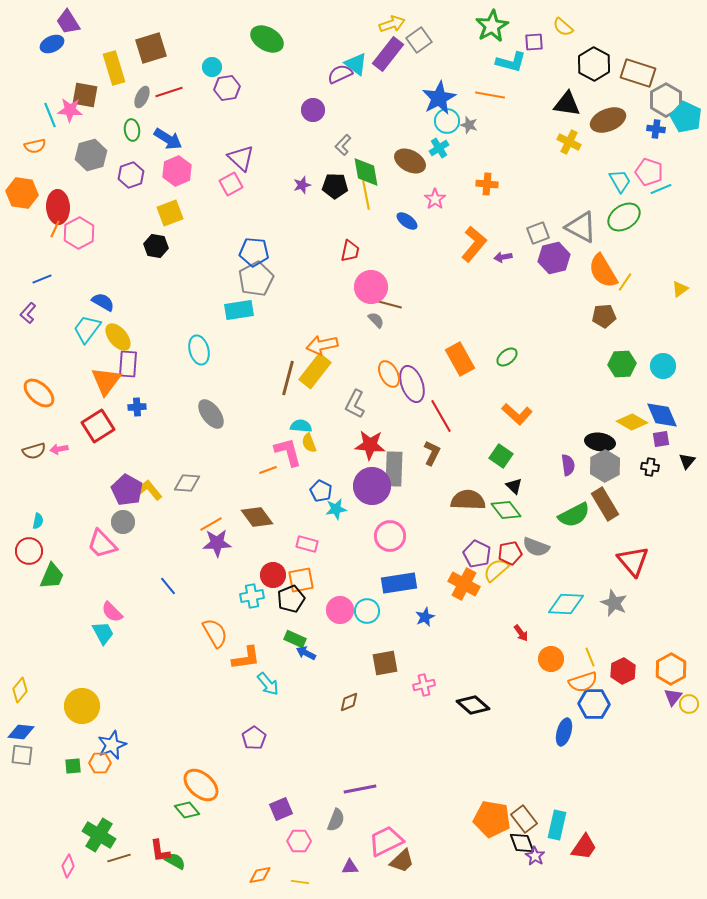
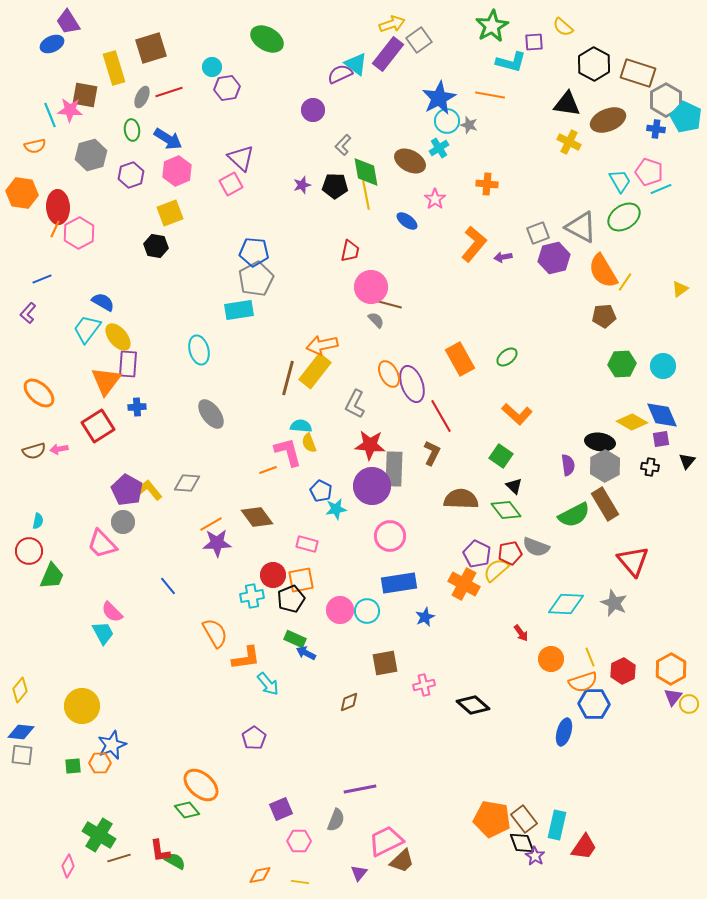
brown semicircle at (468, 500): moved 7 px left, 1 px up
purple triangle at (350, 867): moved 9 px right, 6 px down; rotated 48 degrees counterclockwise
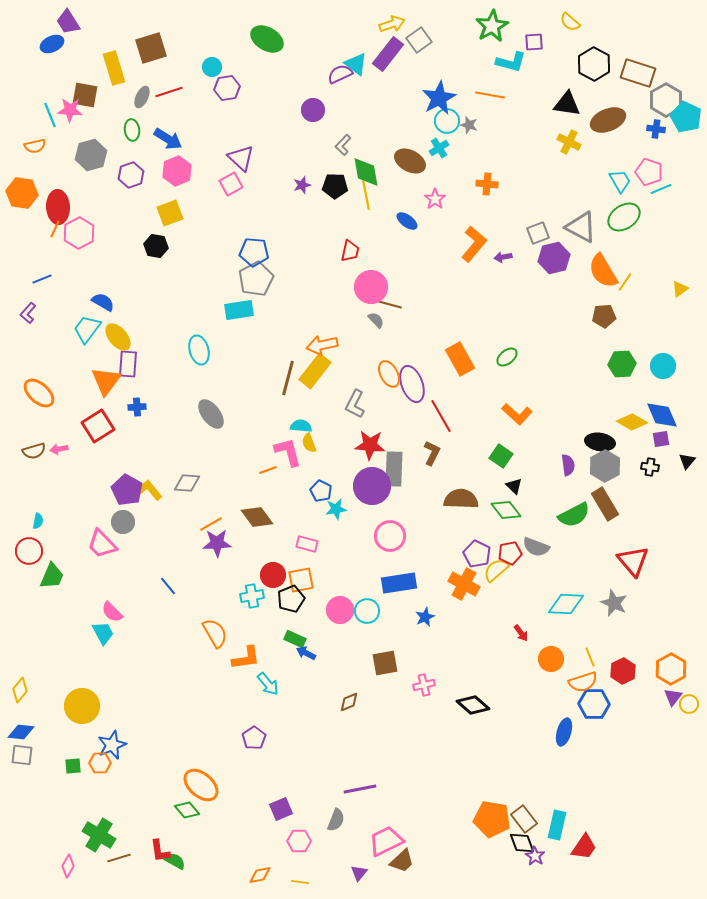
yellow semicircle at (563, 27): moved 7 px right, 5 px up
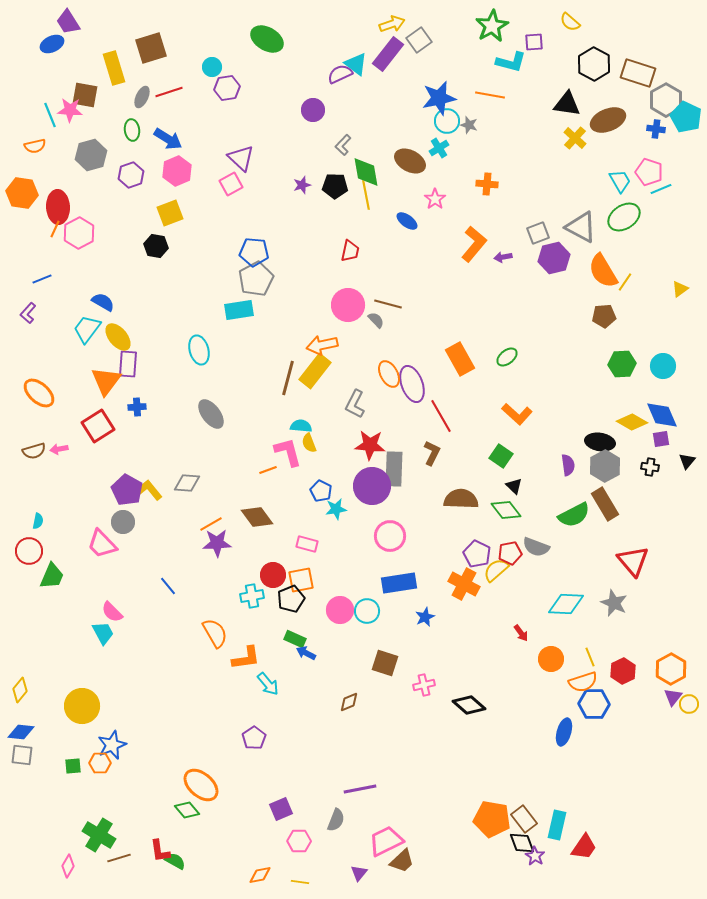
blue star at (439, 98): rotated 16 degrees clockwise
yellow cross at (569, 142): moved 6 px right, 4 px up; rotated 15 degrees clockwise
pink circle at (371, 287): moved 23 px left, 18 px down
brown square at (385, 663): rotated 28 degrees clockwise
black diamond at (473, 705): moved 4 px left
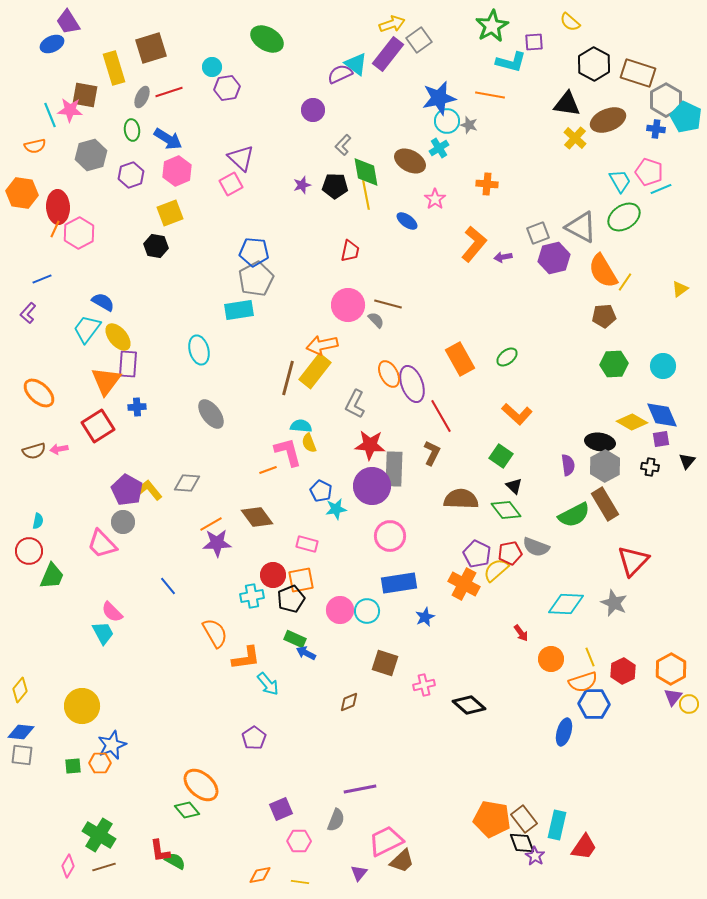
green hexagon at (622, 364): moved 8 px left
red triangle at (633, 561): rotated 24 degrees clockwise
brown line at (119, 858): moved 15 px left, 9 px down
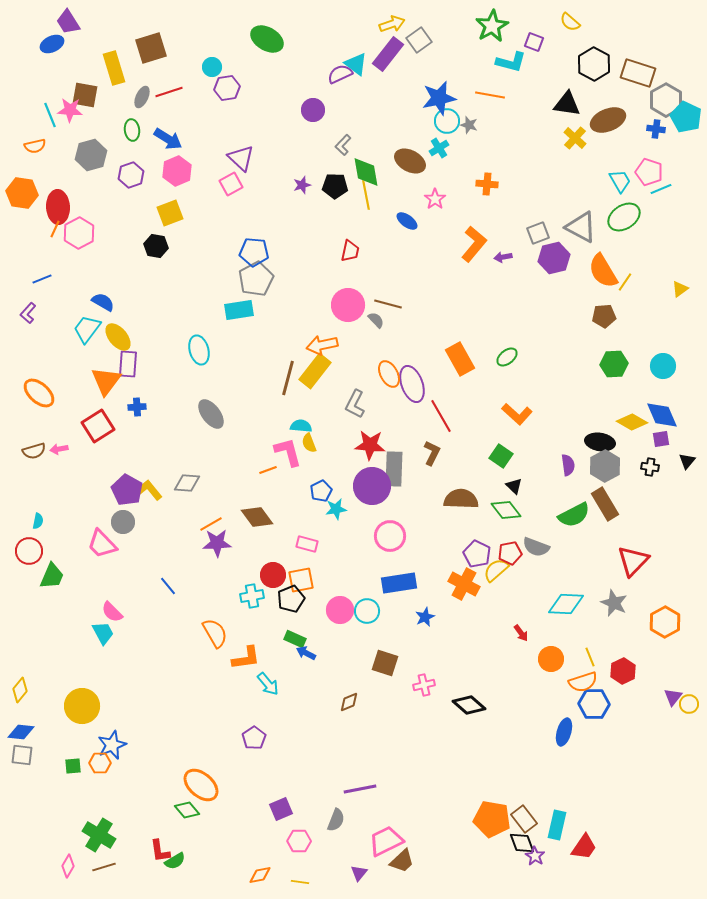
purple square at (534, 42): rotated 24 degrees clockwise
blue pentagon at (321, 491): rotated 20 degrees clockwise
orange hexagon at (671, 669): moved 6 px left, 47 px up
green semicircle at (175, 861): rotated 120 degrees clockwise
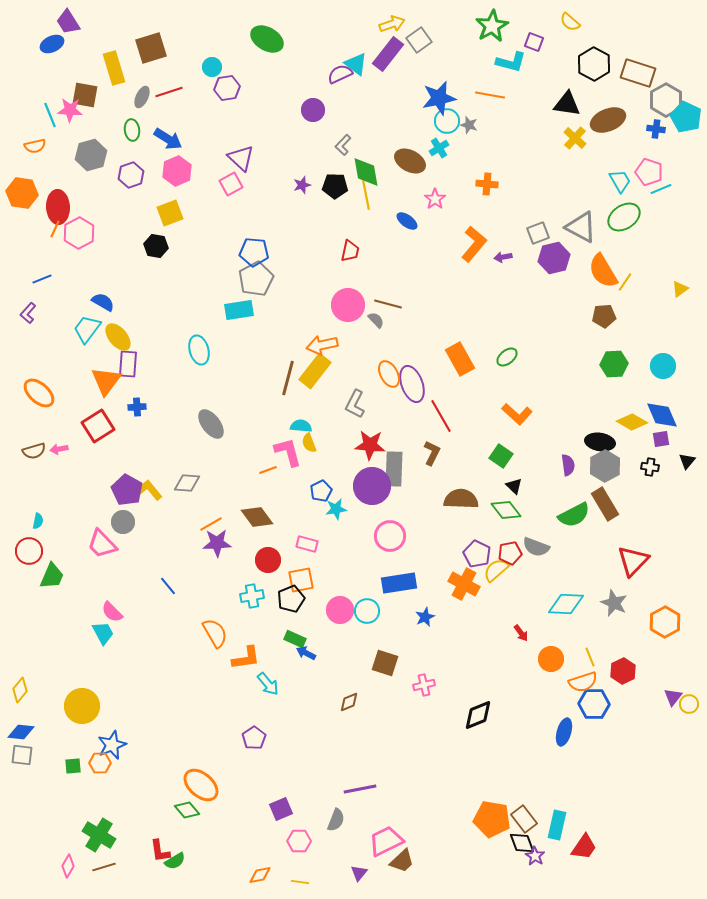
gray ellipse at (211, 414): moved 10 px down
red circle at (273, 575): moved 5 px left, 15 px up
black diamond at (469, 705): moved 9 px right, 10 px down; rotated 64 degrees counterclockwise
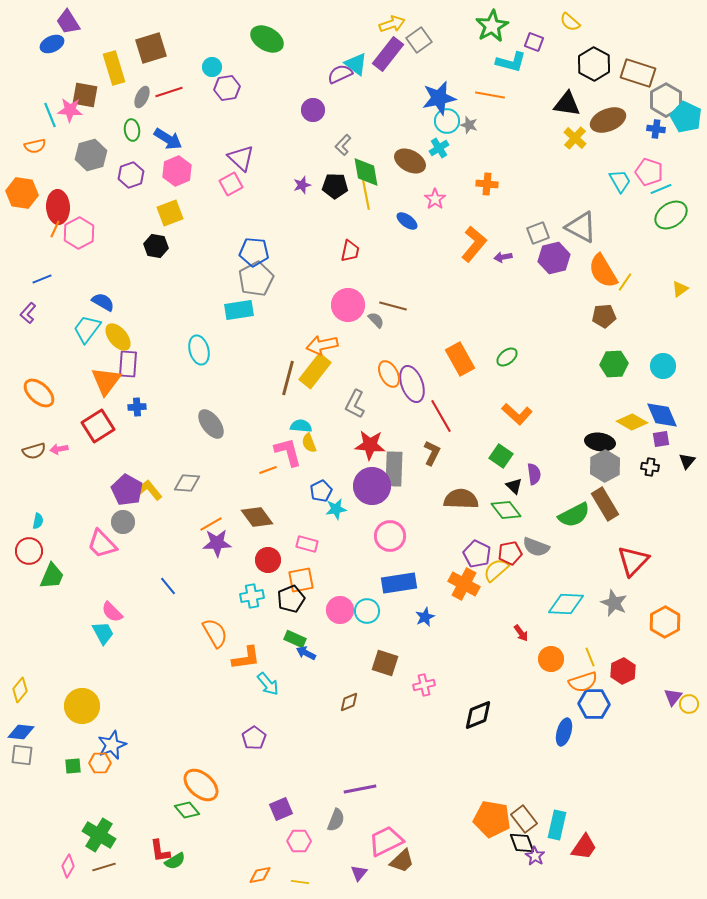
green ellipse at (624, 217): moved 47 px right, 2 px up
brown line at (388, 304): moved 5 px right, 2 px down
purple semicircle at (568, 465): moved 34 px left, 9 px down
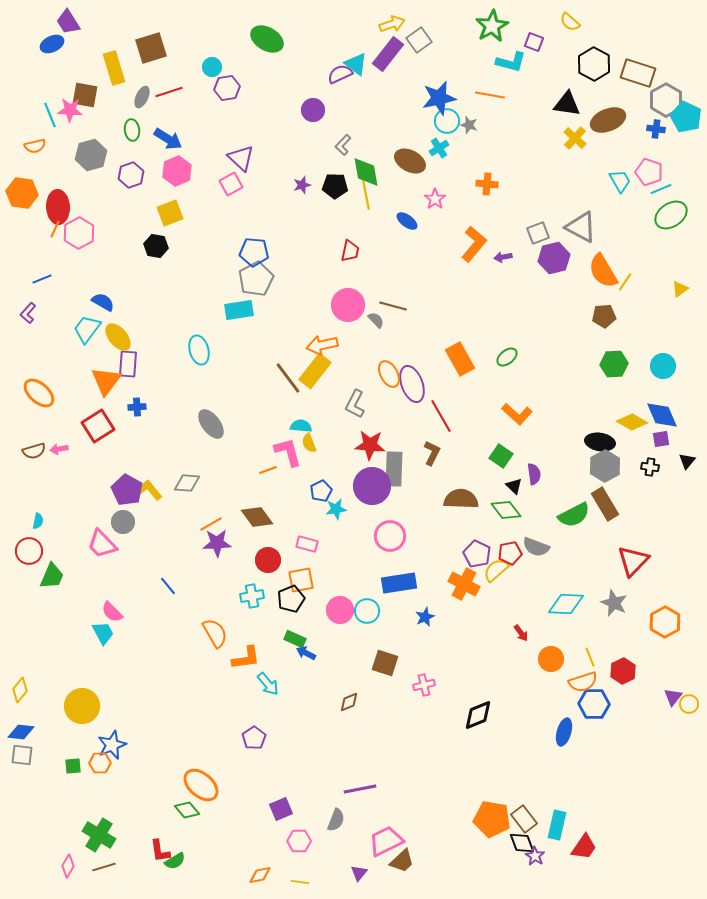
brown line at (288, 378): rotated 52 degrees counterclockwise
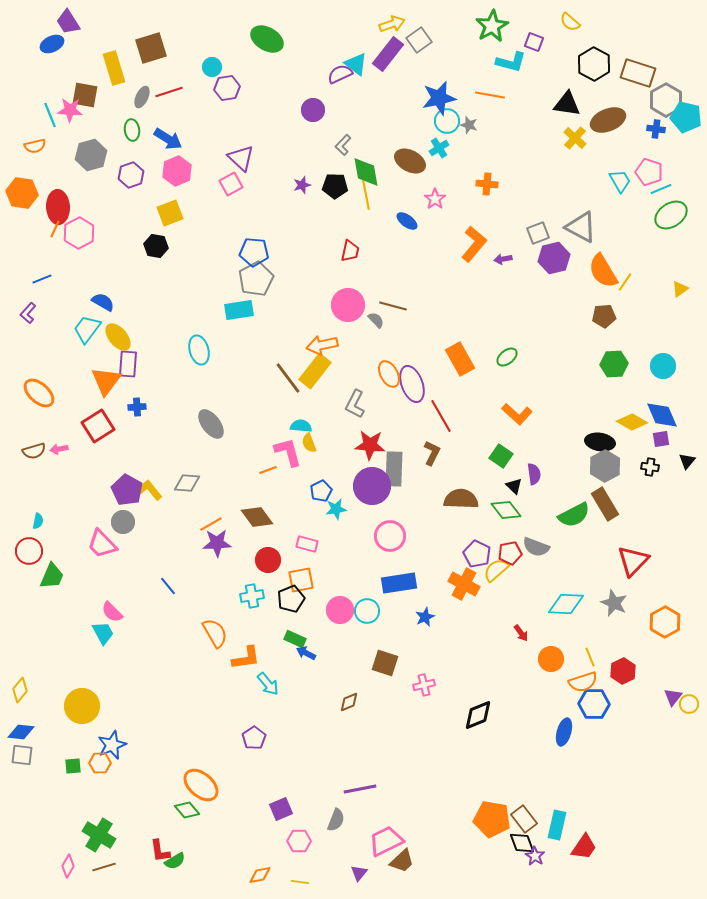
cyan pentagon at (686, 117): rotated 12 degrees counterclockwise
purple arrow at (503, 257): moved 2 px down
